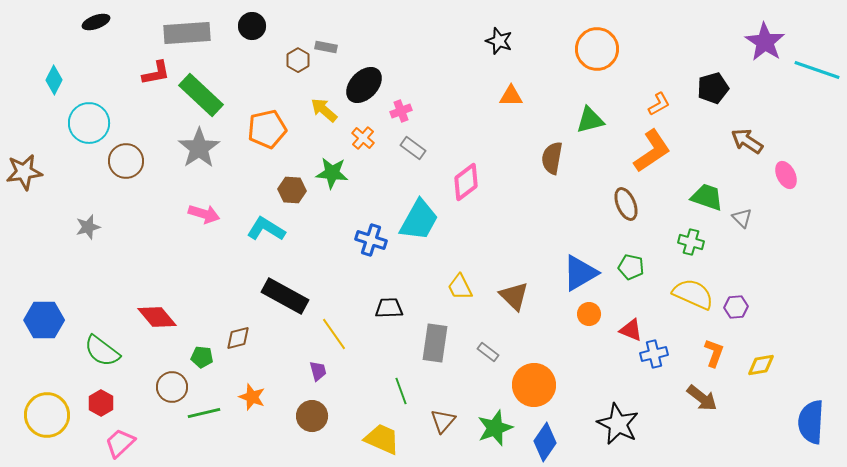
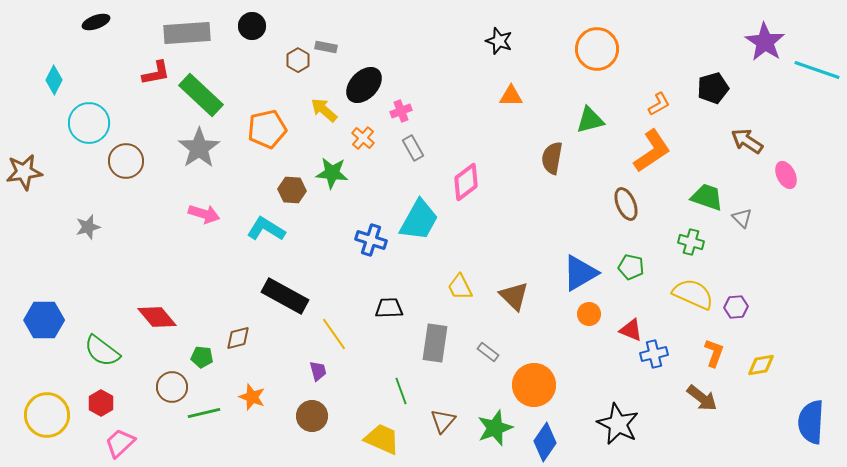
gray rectangle at (413, 148): rotated 25 degrees clockwise
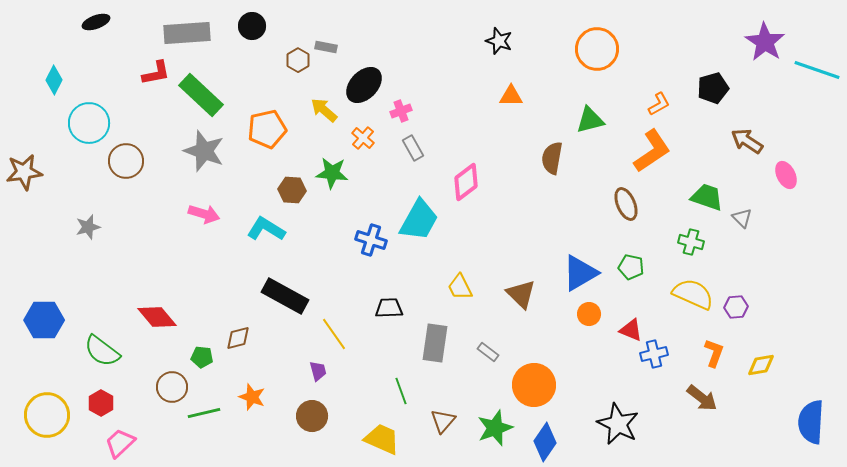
gray star at (199, 148): moved 5 px right, 3 px down; rotated 18 degrees counterclockwise
brown triangle at (514, 296): moved 7 px right, 2 px up
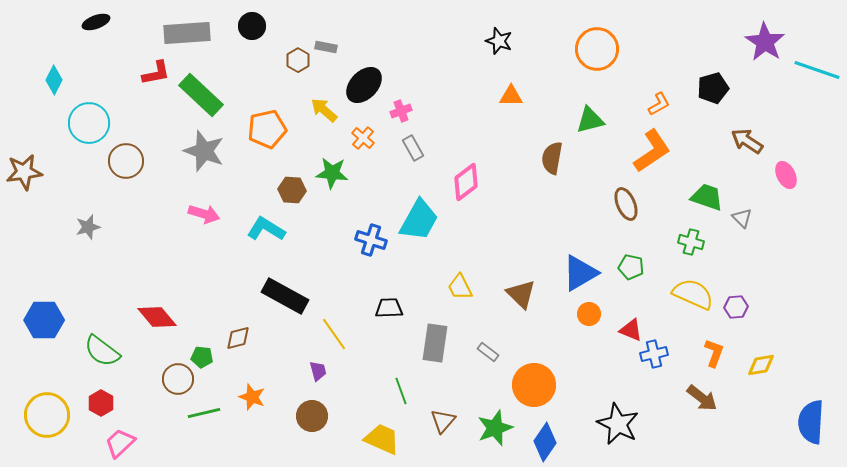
brown circle at (172, 387): moved 6 px right, 8 px up
